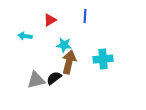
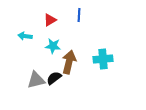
blue line: moved 6 px left, 1 px up
cyan star: moved 11 px left, 1 px down
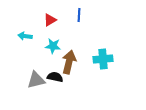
black semicircle: moved 1 px right, 1 px up; rotated 49 degrees clockwise
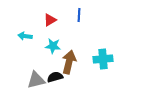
black semicircle: rotated 28 degrees counterclockwise
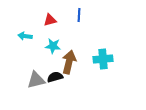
red triangle: rotated 16 degrees clockwise
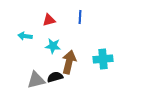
blue line: moved 1 px right, 2 px down
red triangle: moved 1 px left
